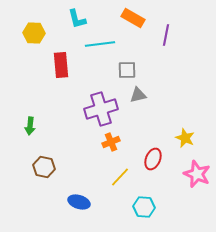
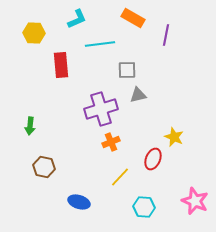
cyan L-shape: rotated 100 degrees counterclockwise
yellow star: moved 11 px left, 1 px up
pink star: moved 2 px left, 27 px down
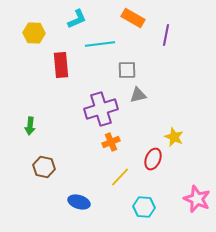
pink star: moved 2 px right, 2 px up
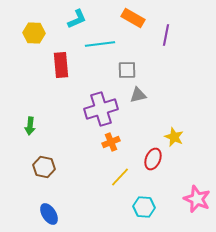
blue ellipse: moved 30 px left, 12 px down; rotated 40 degrees clockwise
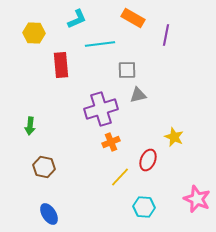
red ellipse: moved 5 px left, 1 px down
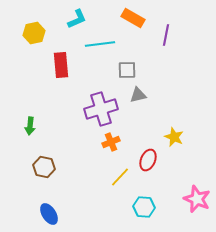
yellow hexagon: rotated 15 degrees counterclockwise
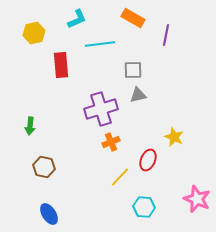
gray square: moved 6 px right
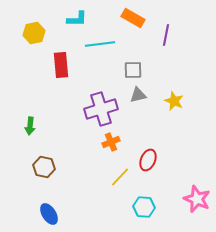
cyan L-shape: rotated 25 degrees clockwise
yellow star: moved 36 px up
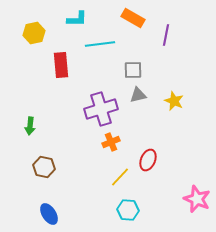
cyan hexagon: moved 16 px left, 3 px down
